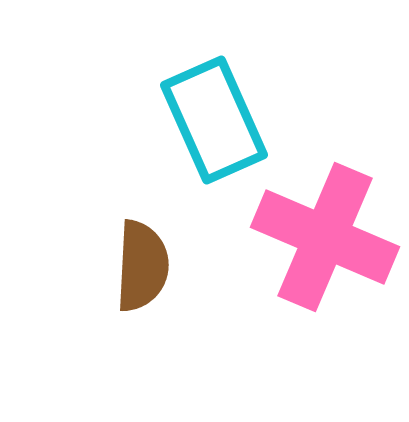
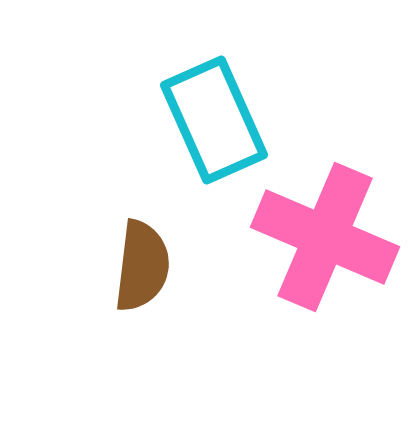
brown semicircle: rotated 4 degrees clockwise
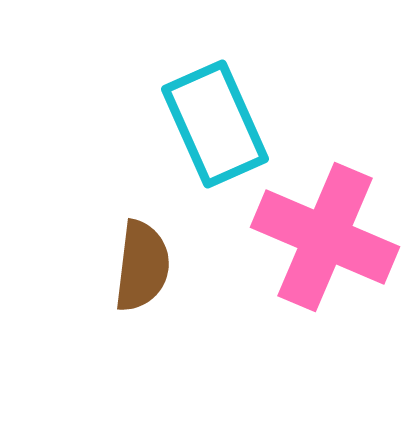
cyan rectangle: moved 1 px right, 4 px down
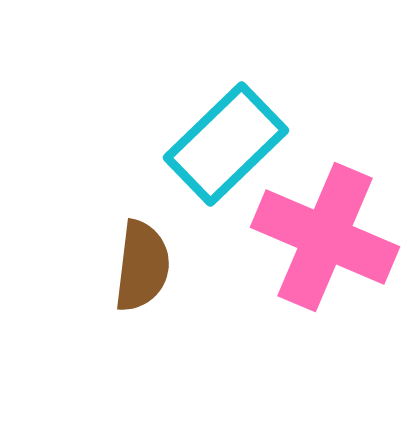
cyan rectangle: moved 11 px right, 20 px down; rotated 70 degrees clockwise
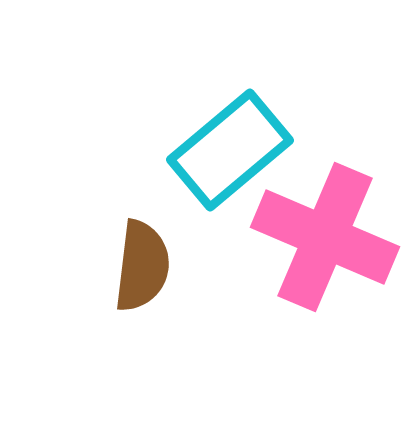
cyan rectangle: moved 4 px right, 6 px down; rotated 4 degrees clockwise
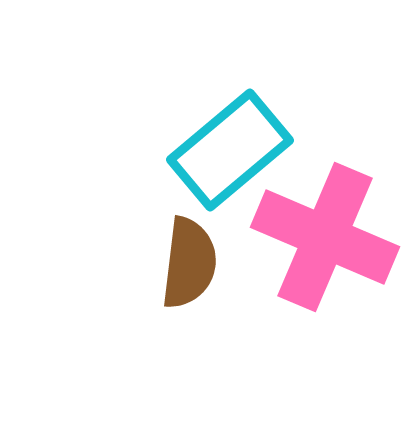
brown semicircle: moved 47 px right, 3 px up
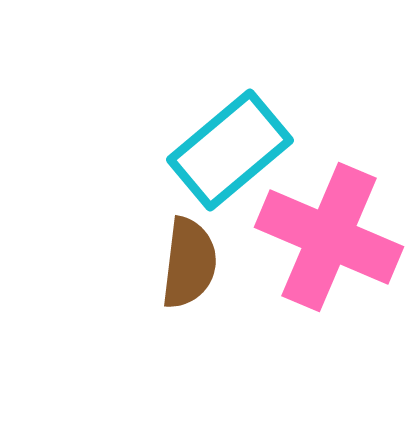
pink cross: moved 4 px right
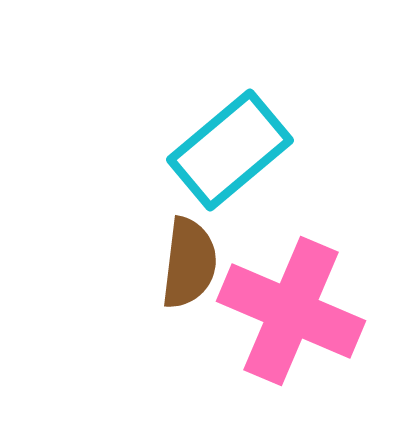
pink cross: moved 38 px left, 74 px down
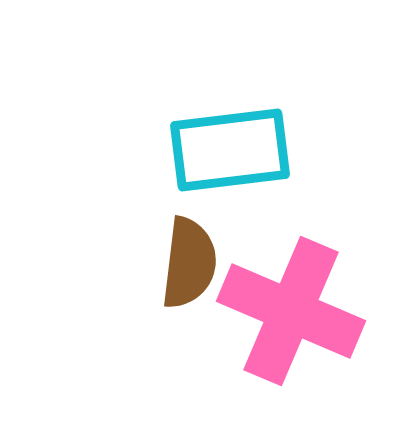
cyan rectangle: rotated 33 degrees clockwise
